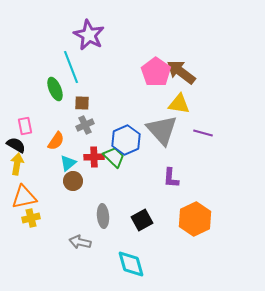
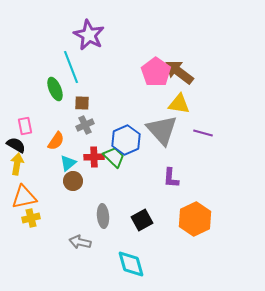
brown arrow: moved 2 px left
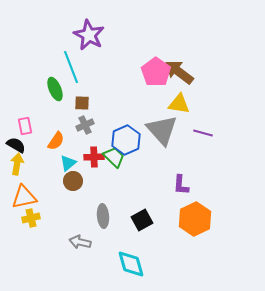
purple L-shape: moved 10 px right, 7 px down
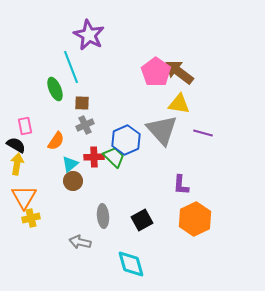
cyan triangle: moved 2 px right, 1 px down
orange triangle: rotated 48 degrees counterclockwise
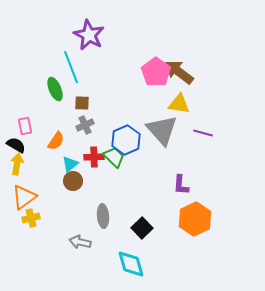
orange triangle: rotated 24 degrees clockwise
black square: moved 8 px down; rotated 15 degrees counterclockwise
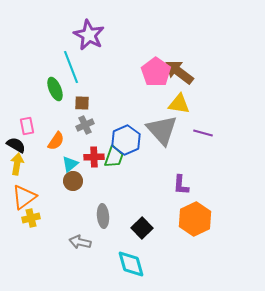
pink rectangle: moved 2 px right
green trapezoid: rotated 65 degrees clockwise
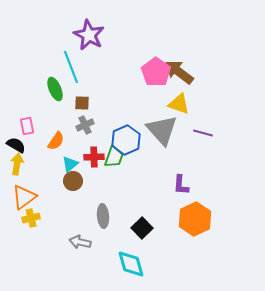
yellow triangle: rotated 10 degrees clockwise
